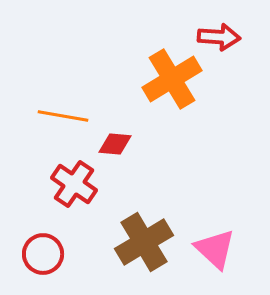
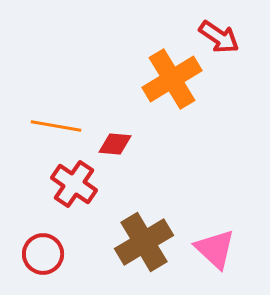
red arrow: rotated 30 degrees clockwise
orange line: moved 7 px left, 10 px down
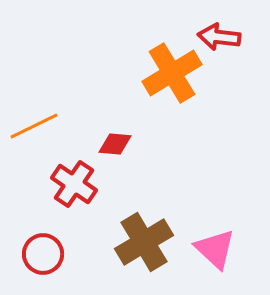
red arrow: rotated 153 degrees clockwise
orange cross: moved 6 px up
orange line: moved 22 px left; rotated 36 degrees counterclockwise
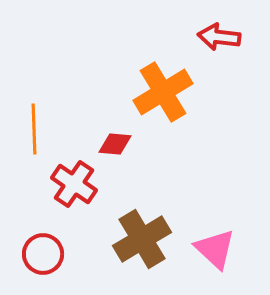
orange cross: moved 9 px left, 19 px down
orange line: moved 3 px down; rotated 66 degrees counterclockwise
brown cross: moved 2 px left, 3 px up
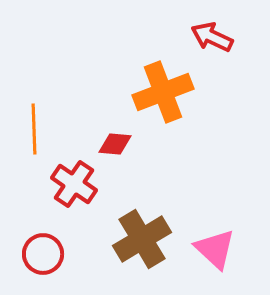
red arrow: moved 7 px left; rotated 18 degrees clockwise
orange cross: rotated 10 degrees clockwise
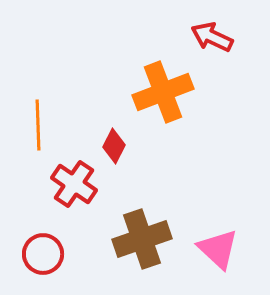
orange line: moved 4 px right, 4 px up
red diamond: moved 1 px left, 2 px down; rotated 68 degrees counterclockwise
brown cross: rotated 12 degrees clockwise
pink triangle: moved 3 px right
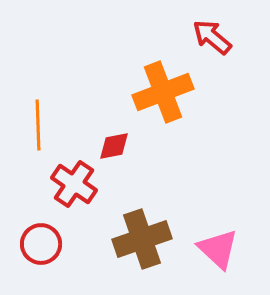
red arrow: rotated 15 degrees clockwise
red diamond: rotated 52 degrees clockwise
red circle: moved 2 px left, 10 px up
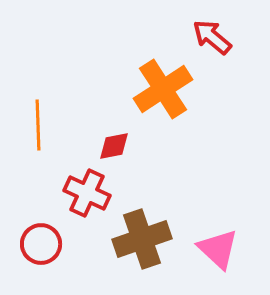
orange cross: moved 3 px up; rotated 12 degrees counterclockwise
red cross: moved 13 px right, 9 px down; rotated 9 degrees counterclockwise
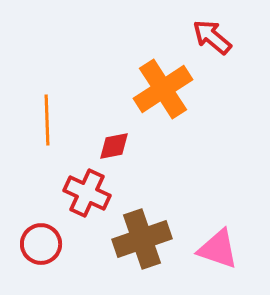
orange line: moved 9 px right, 5 px up
pink triangle: rotated 24 degrees counterclockwise
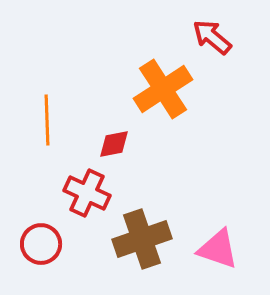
red diamond: moved 2 px up
